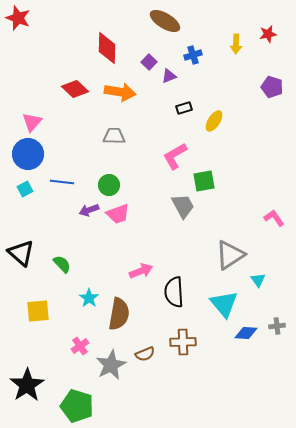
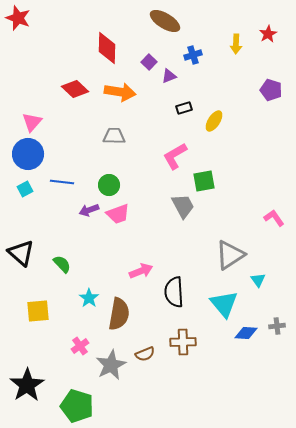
red star at (268, 34): rotated 18 degrees counterclockwise
purple pentagon at (272, 87): moved 1 px left, 3 px down
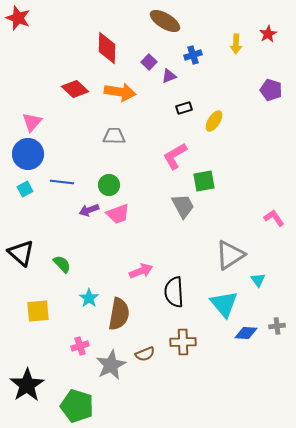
pink cross at (80, 346): rotated 18 degrees clockwise
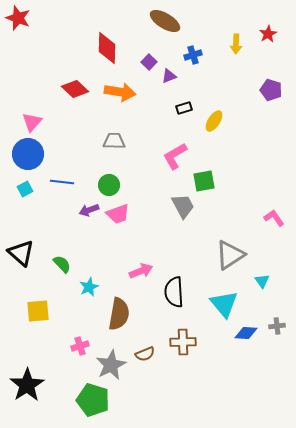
gray trapezoid at (114, 136): moved 5 px down
cyan triangle at (258, 280): moved 4 px right, 1 px down
cyan star at (89, 298): moved 11 px up; rotated 12 degrees clockwise
green pentagon at (77, 406): moved 16 px right, 6 px up
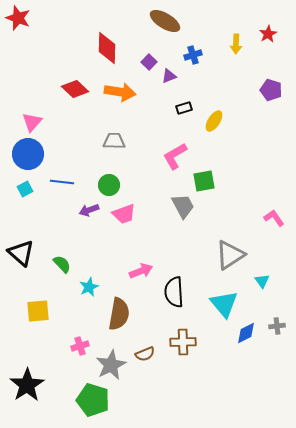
pink trapezoid at (118, 214): moved 6 px right
blue diamond at (246, 333): rotated 30 degrees counterclockwise
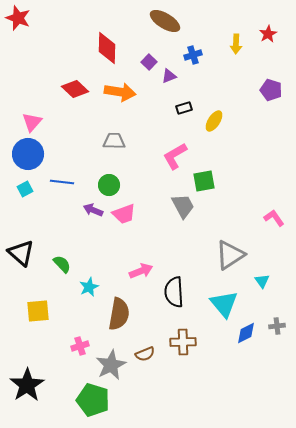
purple arrow at (89, 210): moved 4 px right; rotated 42 degrees clockwise
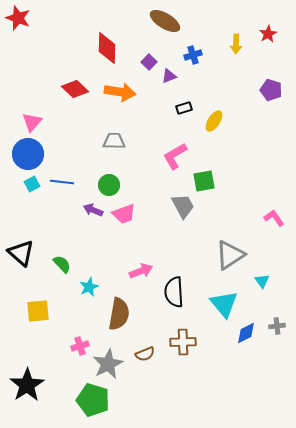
cyan square at (25, 189): moved 7 px right, 5 px up
gray star at (111, 365): moved 3 px left, 1 px up
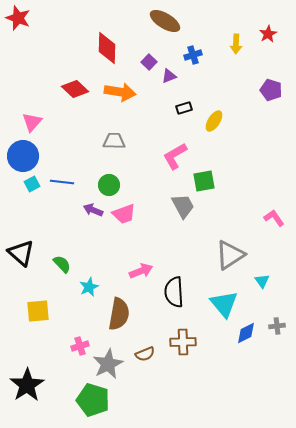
blue circle at (28, 154): moved 5 px left, 2 px down
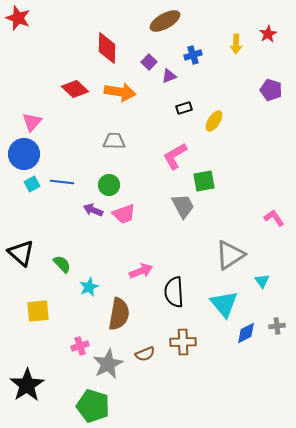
brown ellipse at (165, 21): rotated 60 degrees counterclockwise
blue circle at (23, 156): moved 1 px right, 2 px up
green pentagon at (93, 400): moved 6 px down
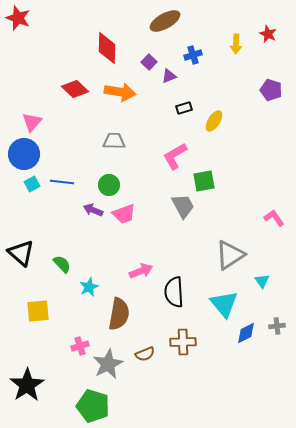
red star at (268, 34): rotated 18 degrees counterclockwise
